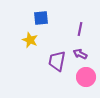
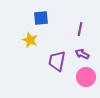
purple arrow: moved 2 px right
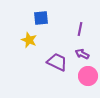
yellow star: moved 1 px left
purple trapezoid: moved 1 px down; rotated 105 degrees clockwise
pink circle: moved 2 px right, 1 px up
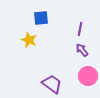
purple arrow: moved 4 px up; rotated 24 degrees clockwise
purple trapezoid: moved 5 px left, 22 px down; rotated 10 degrees clockwise
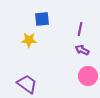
blue square: moved 1 px right, 1 px down
yellow star: rotated 21 degrees counterclockwise
purple arrow: rotated 24 degrees counterclockwise
purple trapezoid: moved 25 px left
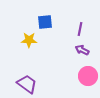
blue square: moved 3 px right, 3 px down
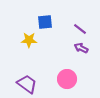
purple line: rotated 64 degrees counterclockwise
purple arrow: moved 1 px left, 2 px up
pink circle: moved 21 px left, 3 px down
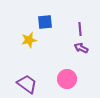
purple line: rotated 48 degrees clockwise
yellow star: rotated 14 degrees counterclockwise
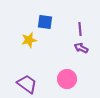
blue square: rotated 14 degrees clockwise
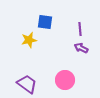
pink circle: moved 2 px left, 1 px down
